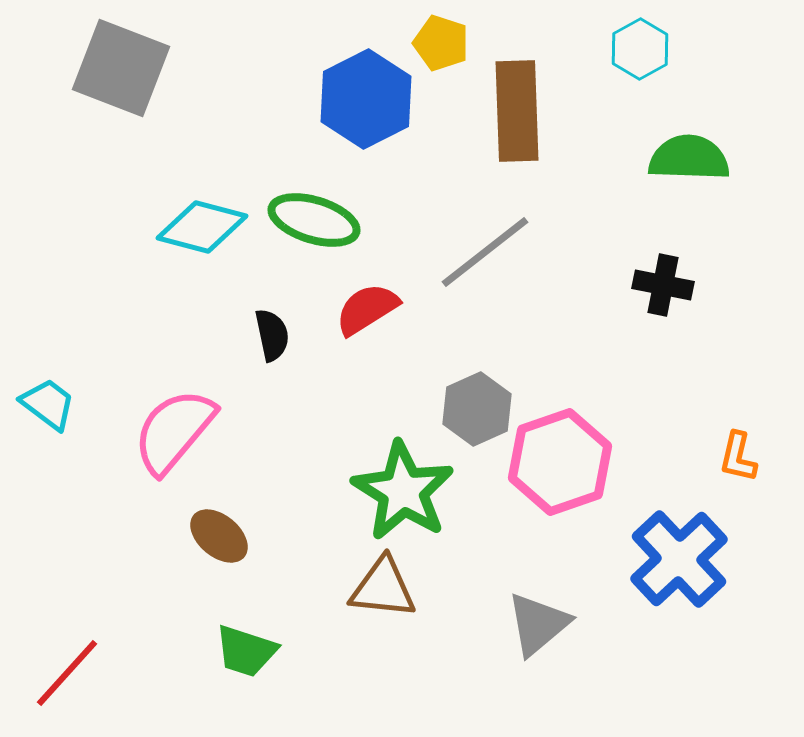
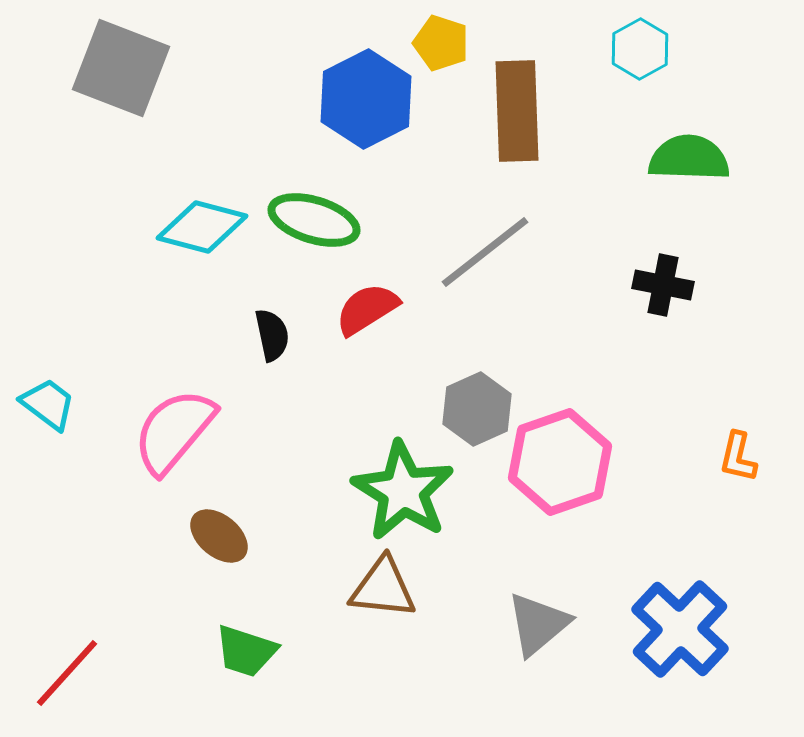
blue cross: moved 1 px right, 70 px down; rotated 4 degrees counterclockwise
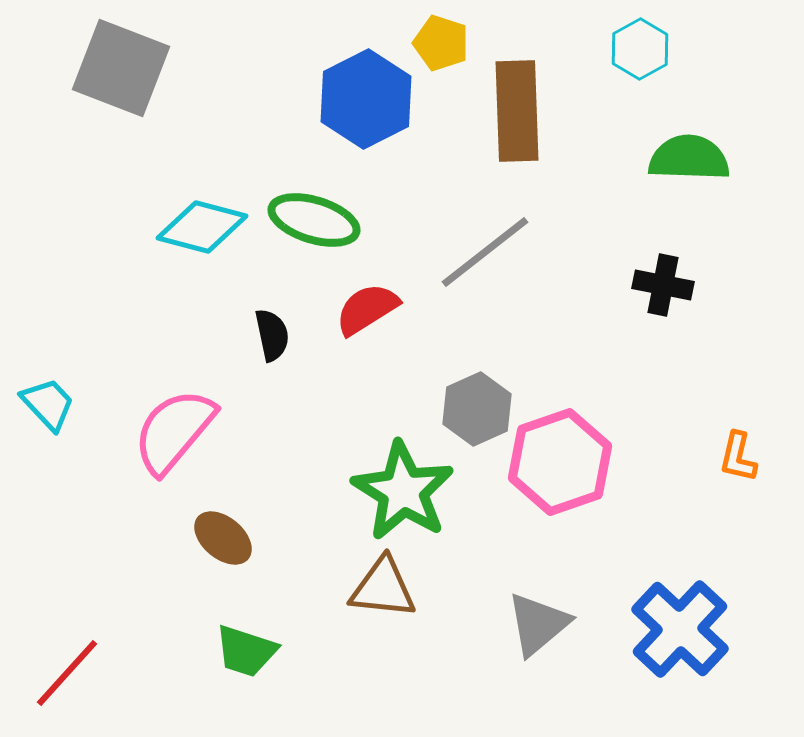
cyan trapezoid: rotated 10 degrees clockwise
brown ellipse: moved 4 px right, 2 px down
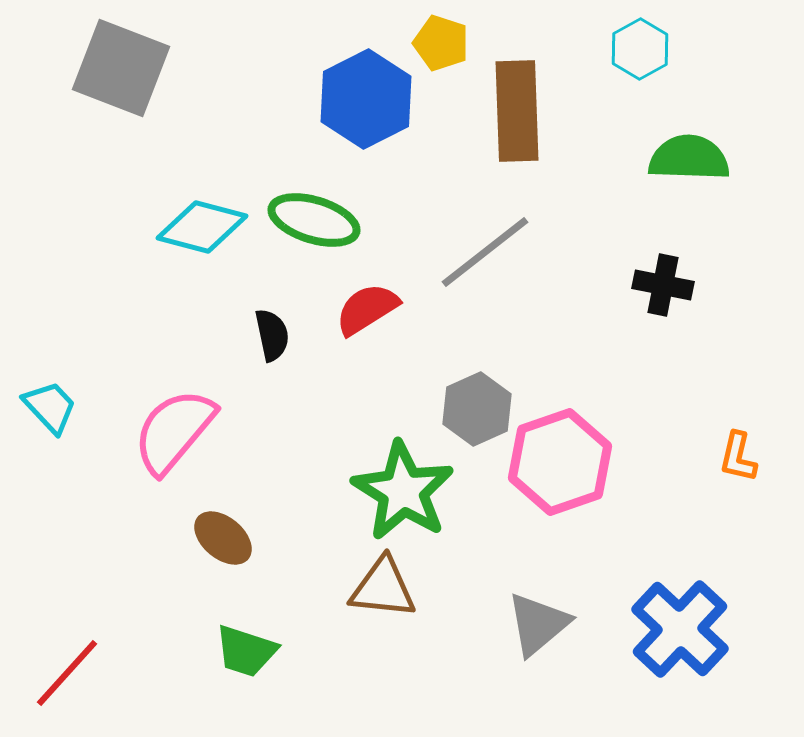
cyan trapezoid: moved 2 px right, 3 px down
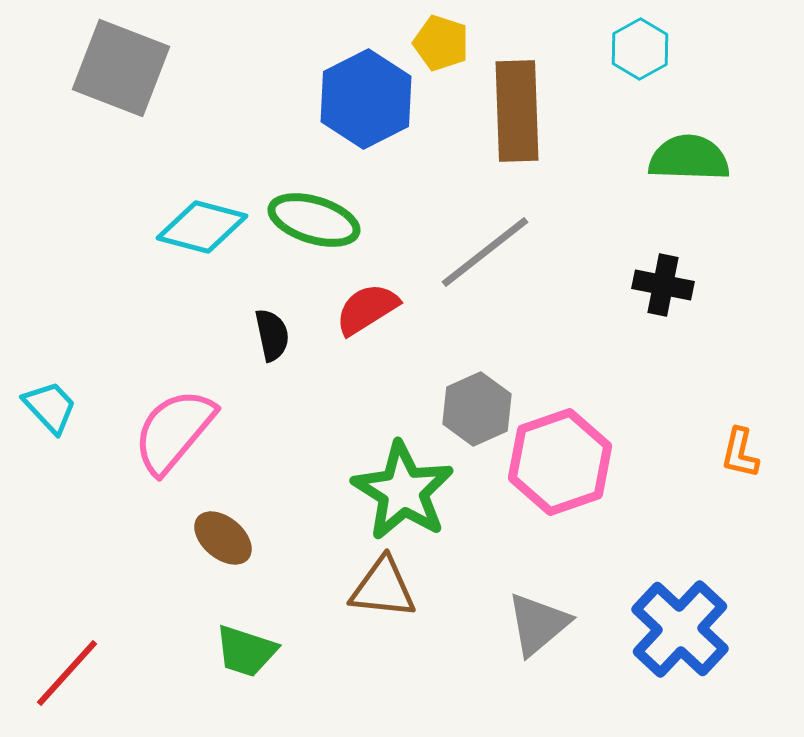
orange L-shape: moved 2 px right, 4 px up
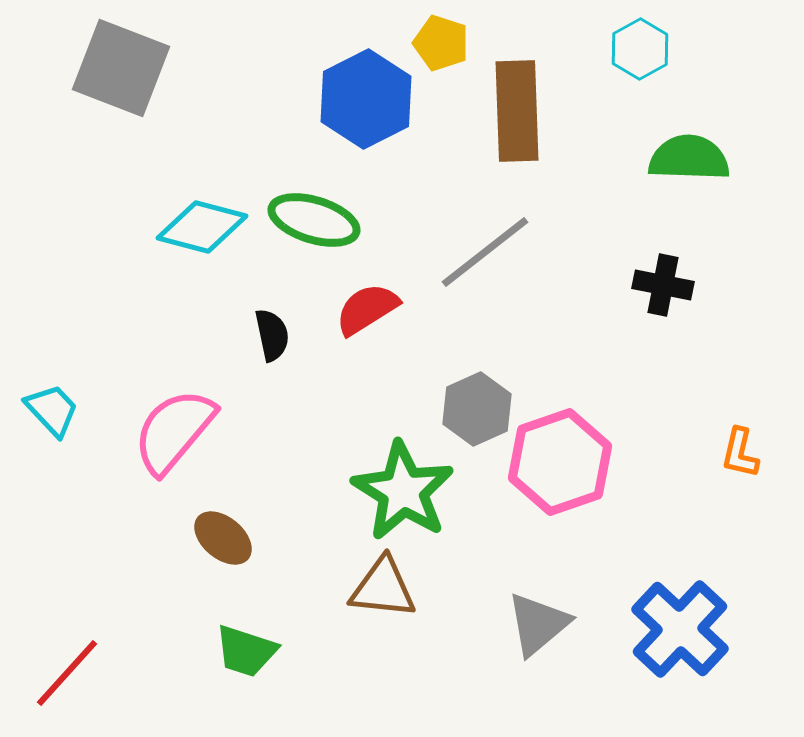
cyan trapezoid: moved 2 px right, 3 px down
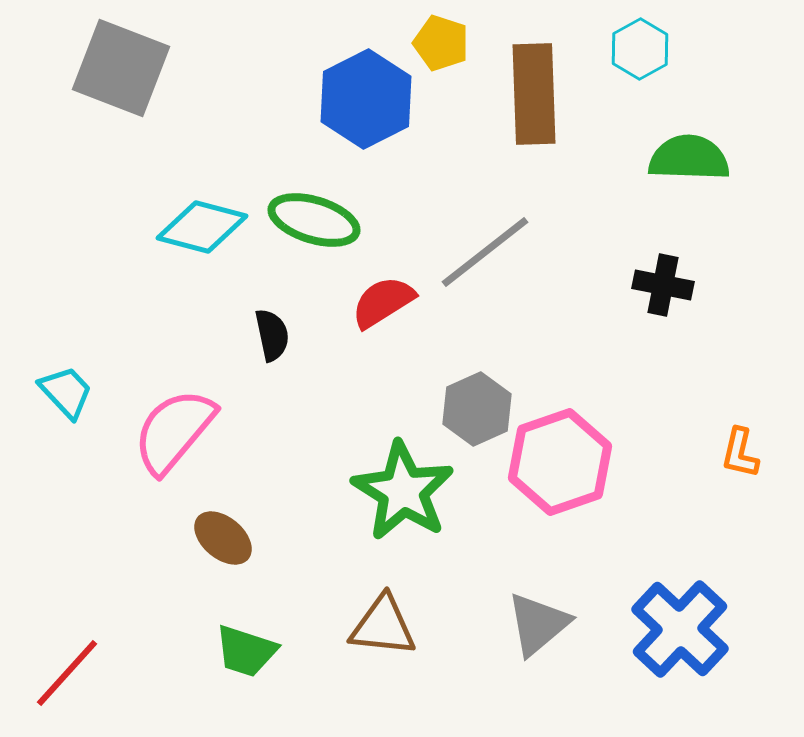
brown rectangle: moved 17 px right, 17 px up
red semicircle: moved 16 px right, 7 px up
cyan trapezoid: moved 14 px right, 18 px up
brown triangle: moved 38 px down
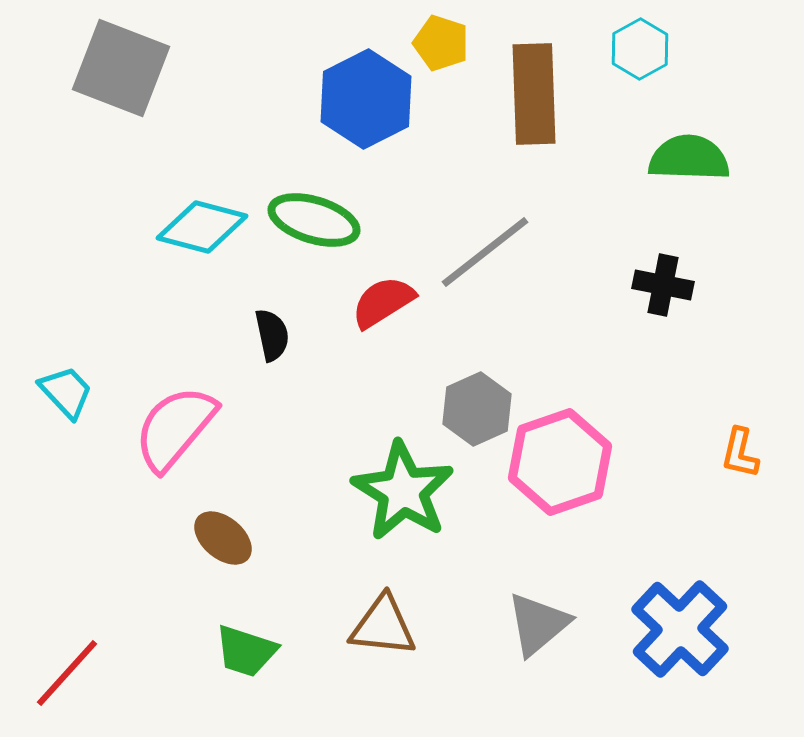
pink semicircle: moved 1 px right, 3 px up
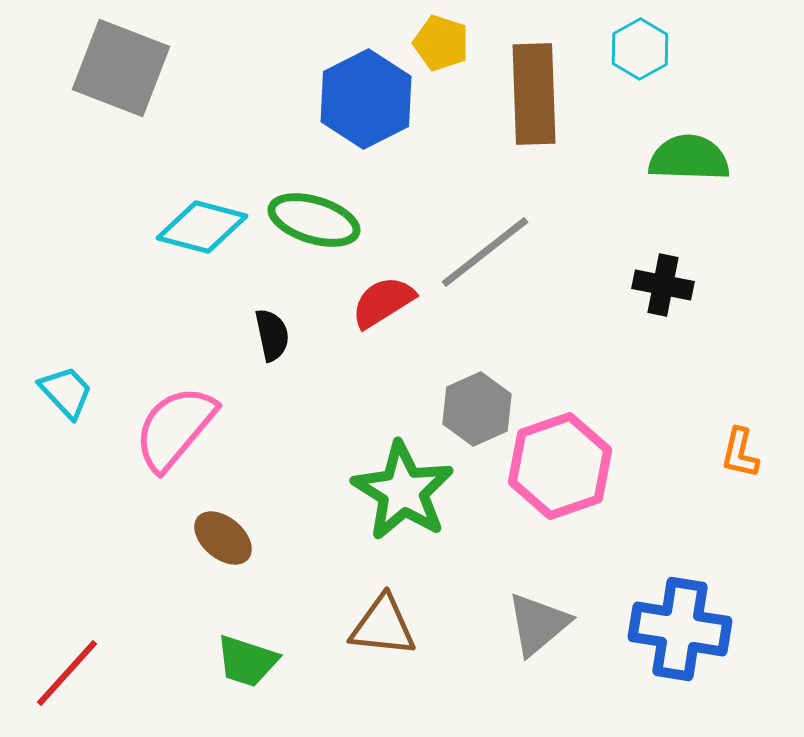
pink hexagon: moved 4 px down
blue cross: rotated 34 degrees counterclockwise
green trapezoid: moved 1 px right, 10 px down
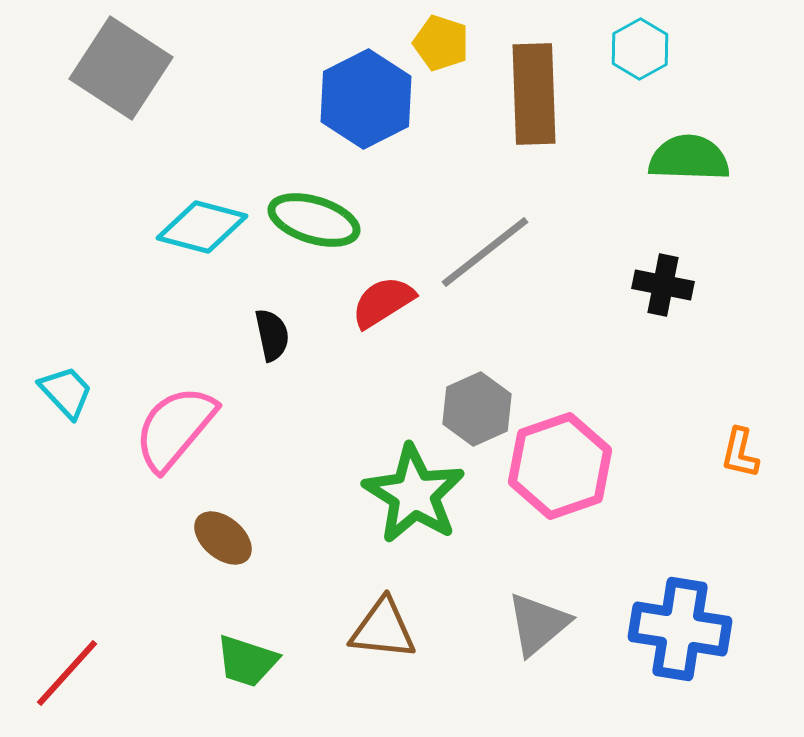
gray square: rotated 12 degrees clockwise
green star: moved 11 px right, 3 px down
brown triangle: moved 3 px down
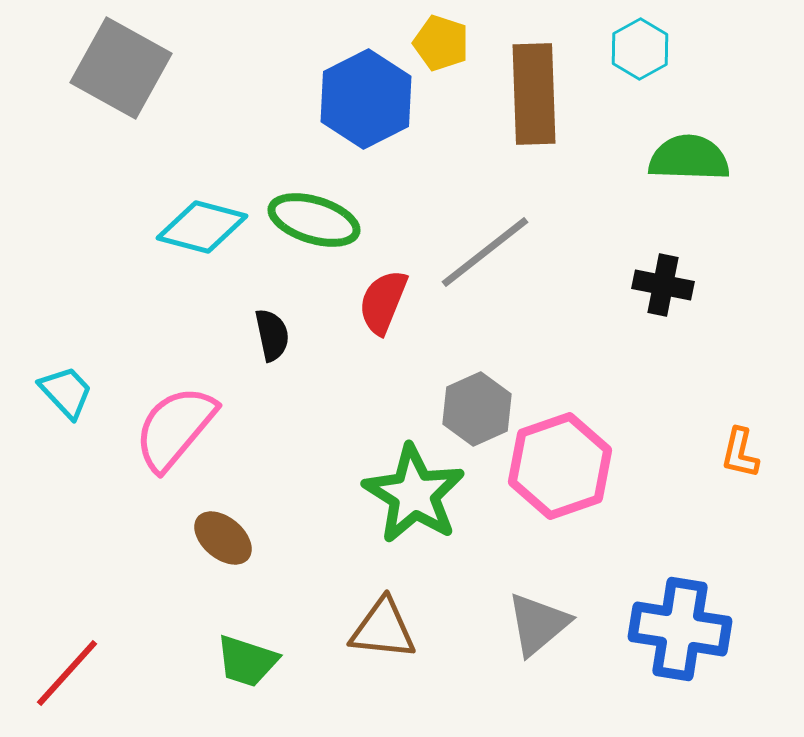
gray square: rotated 4 degrees counterclockwise
red semicircle: rotated 36 degrees counterclockwise
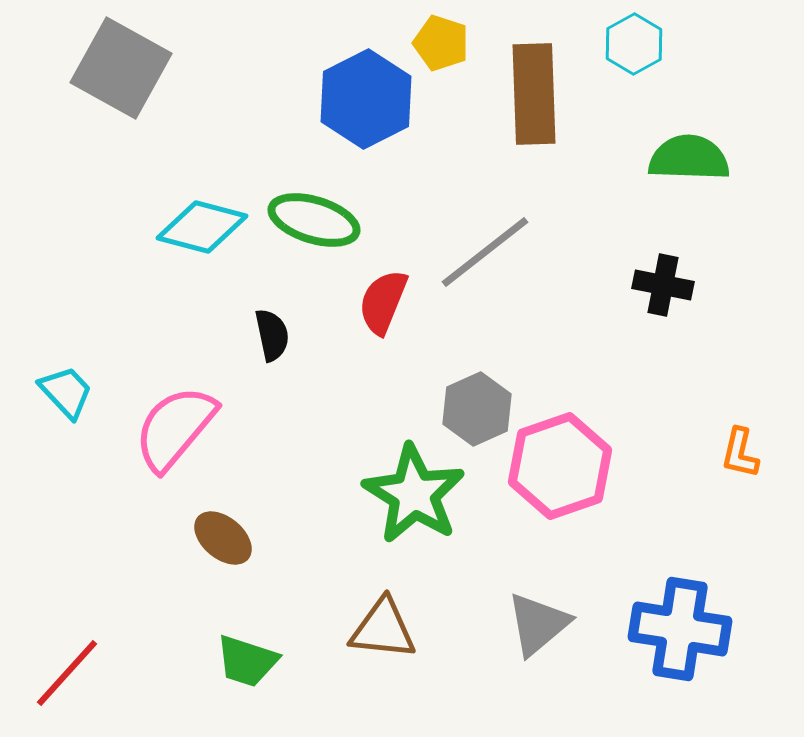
cyan hexagon: moved 6 px left, 5 px up
